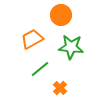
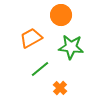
orange trapezoid: moved 1 px left, 1 px up
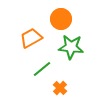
orange circle: moved 4 px down
green line: moved 2 px right
